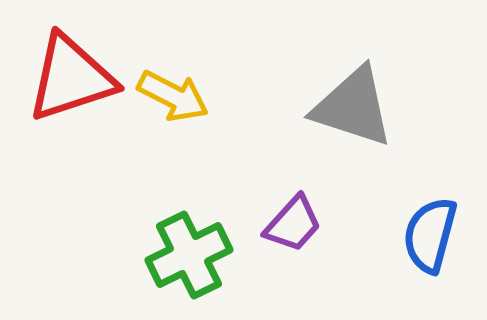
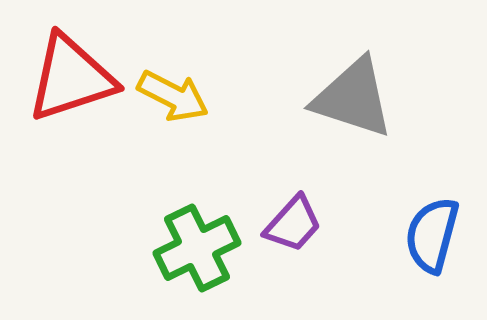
gray triangle: moved 9 px up
blue semicircle: moved 2 px right
green cross: moved 8 px right, 7 px up
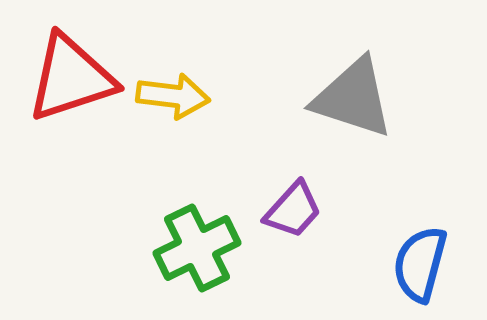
yellow arrow: rotated 20 degrees counterclockwise
purple trapezoid: moved 14 px up
blue semicircle: moved 12 px left, 29 px down
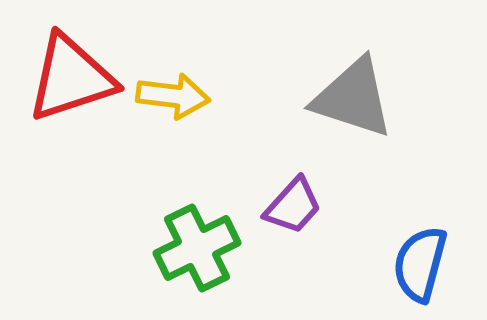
purple trapezoid: moved 4 px up
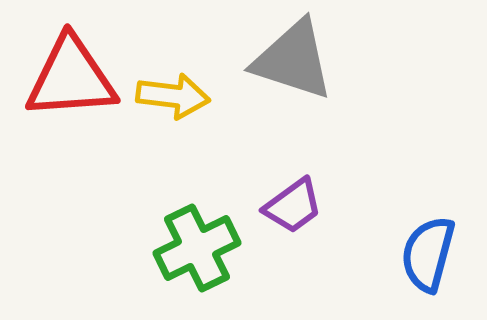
red triangle: rotated 14 degrees clockwise
gray triangle: moved 60 px left, 38 px up
purple trapezoid: rotated 12 degrees clockwise
blue semicircle: moved 8 px right, 10 px up
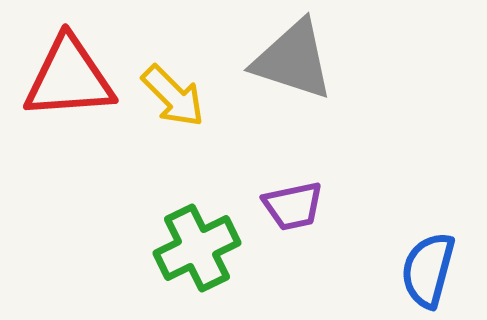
red triangle: moved 2 px left
yellow arrow: rotated 38 degrees clockwise
purple trapezoid: rotated 24 degrees clockwise
blue semicircle: moved 16 px down
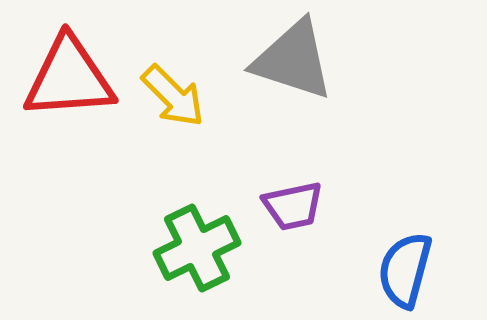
blue semicircle: moved 23 px left
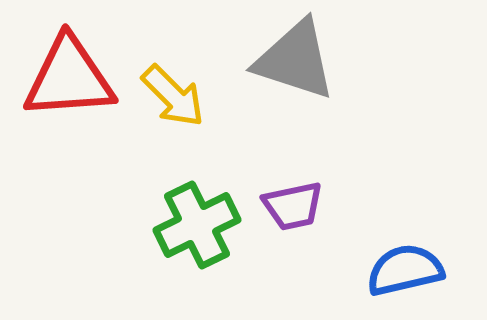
gray triangle: moved 2 px right
green cross: moved 23 px up
blue semicircle: rotated 62 degrees clockwise
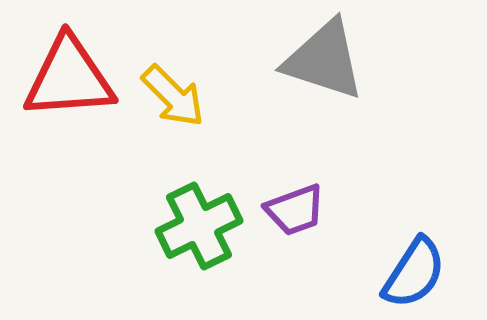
gray triangle: moved 29 px right
purple trapezoid: moved 2 px right, 4 px down; rotated 8 degrees counterclockwise
green cross: moved 2 px right, 1 px down
blue semicircle: moved 9 px right, 3 px down; rotated 136 degrees clockwise
